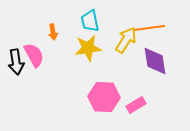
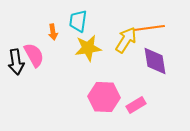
cyan trapezoid: moved 12 px left; rotated 20 degrees clockwise
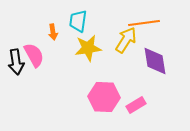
orange line: moved 5 px left, 5 px up
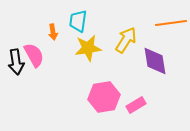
orange line: moved 27 px right
pink hexagon: rotated 12 degrees counterclockwise
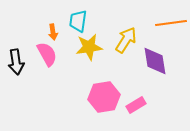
yellow star: moved 1 px right, 1 px up
pink semicircle: moved 13 px right, 1 px up
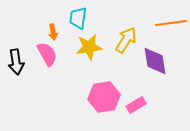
cyan trapezoid: moved 3 px up
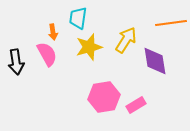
yellow star: rotated 8 degrees counterclockwise
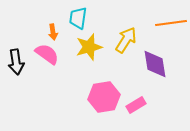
pink semicircle: rotated 25 degrees counterclockwise
purple diamond: moved 3 px down
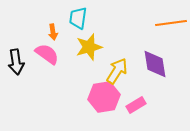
yellow arrow: moved 9 px left, 31 px down
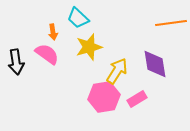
cyan trapezoid: rotated 55 degrees counterclockwise
pink rectangle: moved 1 px right, 6 px up
